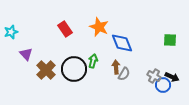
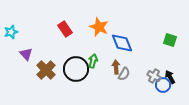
green square: rotated 16 degrees clockwise
black circle: moved 2 px right
black arrow: moved 2 px left; rotated 144 degrees counterclockwise
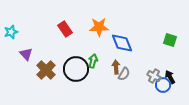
orange star: rotated 24 degrees counterclockwise
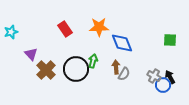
green square: rotated 16 degrees counterclockwise
purple triangle: moved 5 px right
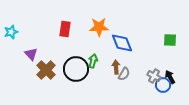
red rectangle: rotated 42 degrees clockwise
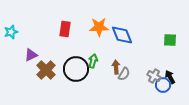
blue diamond: moved 8 px up
purple triangle: moved 1 px down; rotated 48 degrees clockwise
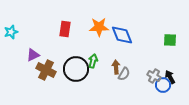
purple triangle: moved 2 px right
brown cross: rotated 18 degrees counterclockwise
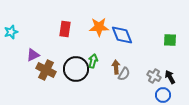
blue circle: moved 10 px down
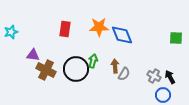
green square: moved 6 px right, 2 px up
purple triangle: rotated 32 degrees clockwise
brown arrow: moved 1 px left, 1 px up
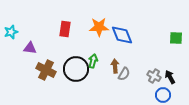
purple triangle: moved 3 px left, 7 px up
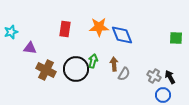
brown arrow: moved 1 px left, 2 px up
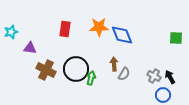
green arrow: moved 2 px left, 17 px down
